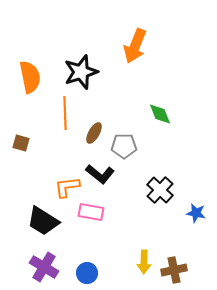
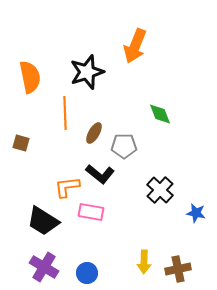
black star: moved 6 px right
brown cross: moved 4 px right, 1 px up
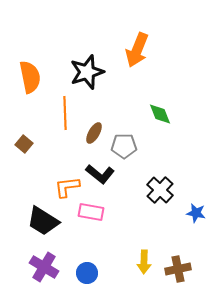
orange arrow: moved 2 px right, 4 px down
brown square: moved 3 px right, 1 px down; rotated 24 degrees clockwise
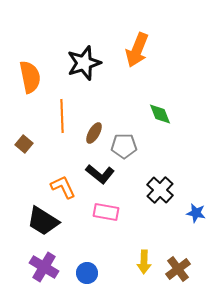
black star: moved 3 px left, 9 px up
orange line: moved 3 px left, 3 px down
orange L-shape: moved 4 px left; rotated 72 degrees clockwise
pink rectangle: moved 15 px right
brown cross: rotated 25 degrees counterclockwise
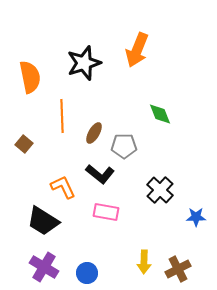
blue star: moved 4 px down; rotated 12 degrees counterclockwise
brown cross: rotated 10 degrees clockwise
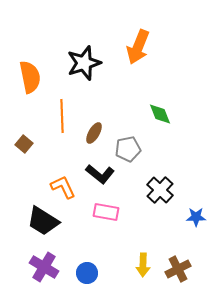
orange arrow: moved 1 px right, 3 px up
gray pentagon: moved 4 px right, 3 px down; rotated 10 degrees counterclockwise
yellow arrow: moved 1 px left, 3 px down
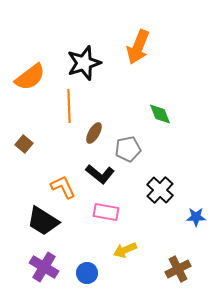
orange semicircle: rotated 64 degrees clockwise
orange line: moved 7 px right, 10 px up
yellow arrow: moved 18 px left, 15 px up; rotated 65 degrees clockwise
